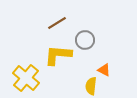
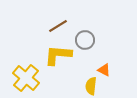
brown line: moved 1 px right, 3 px down
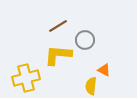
yellow cross: rotated 36 degrees clockwise
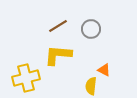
gray circle: moved 6 px right, 11 px up
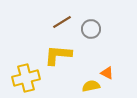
brown line: moved 4 px right, 4 px up
orange triangle: moved 3 px right, 3 px down
yellow semicircle: rotated 72 degrees clockwise
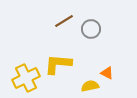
brown line: moved 2 px right, 1 px up
yellow L-shape: moved 9 px down
yellow cross: rotated 12 degrees counterclockwise
yellow semicircle: moved 1 px left
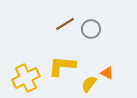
brown line: moved 1 px right, 3 px down
yellow L-shape: moved 4 px right, 2 px down
yellow semicircle: moved 1 px left, 2 px up; rotated 42 degrees counterclockwise
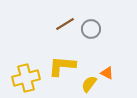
yellow cross: rotated 12 degrees clockwise
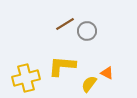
gray circle: moved 4 px left, 2 px down
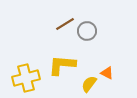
yellow L-shape: moved 1 px up
